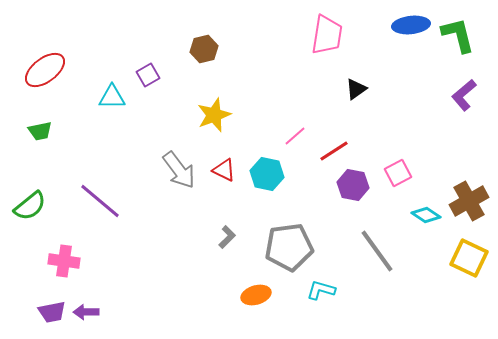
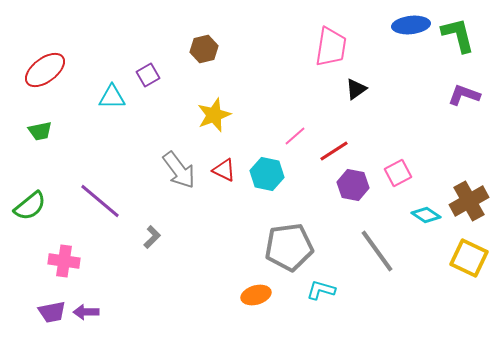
pink trapezoid: moved 4 px right, 12 px down
purple L-shape: rotated 60 degrees clockwise
gray L-shape: moved 75 px left
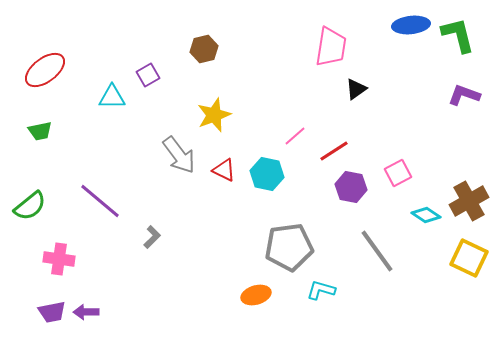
gray arrow: moved 15 px up
purple hexagon: moved 2 px left, 2 px down
pink cross: moved 5 px left, 2 px up
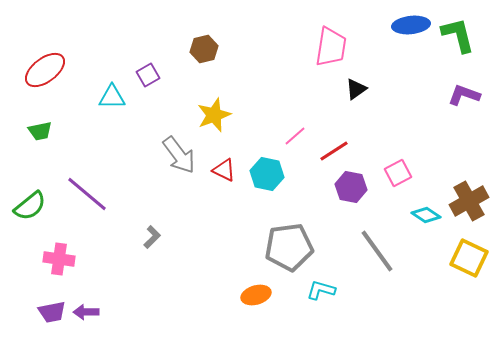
purple line: moved 13 px left, 7 px up
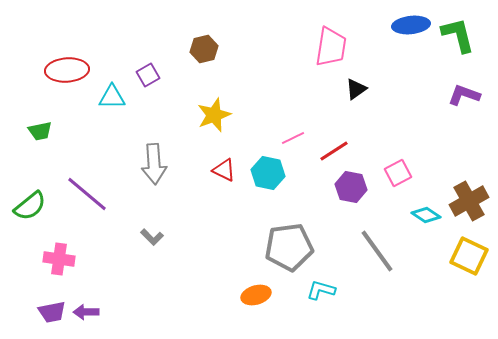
red ellipse: moved 22 px right; rotated 33 degrees clockwise
pink line: moved 2 px left, 2 px down; rotated 15 degrees clockwise
gray arrow: moved 25 px left, 9 px down; rotated 33 degrees clockwise
cyan hexagon: moved 1 px right, 1 px up
gray L-shape: rotated 90 degrees clockwise
yellow square: moved 2 px up
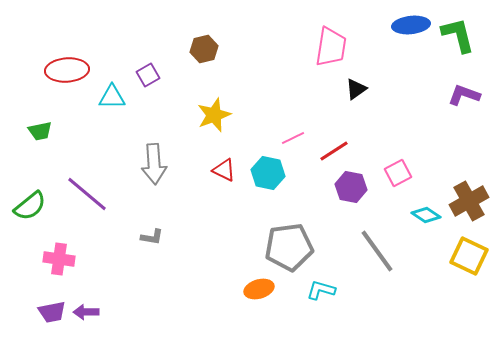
gray L-shape: rotated 35 degrees counterclockwise
orange ellipse: moved 3 px right, 6 px up
